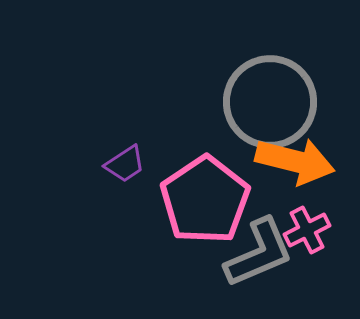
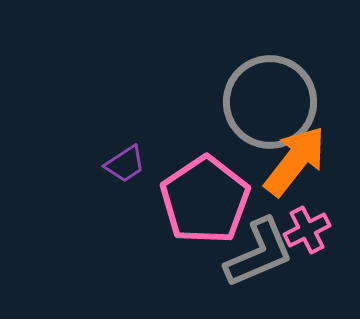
orange arrow: rotated 66 degrees counterclockwise
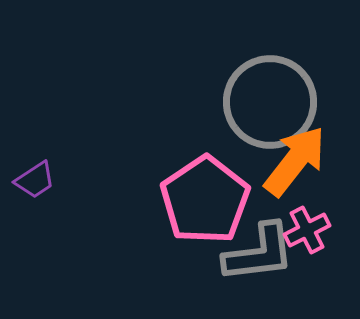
purple trapezoid: moved 90 px left, 16 px down
gray L-shape: rotated 16 degrees clockwise
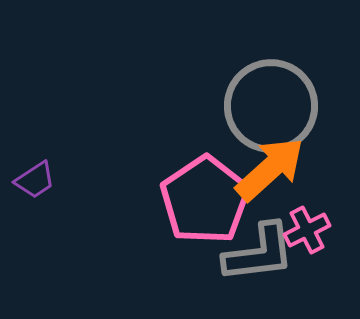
gray circle: moved 1 px right, 4 px down
orange arrow: moved 25 px left, 8 px down; rotated 10 degrees clockwise
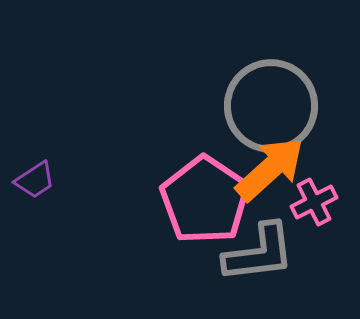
pink pentagon: rotated 4 degrees counterclockwise
pink cross: moved 7 px right, 28 px up
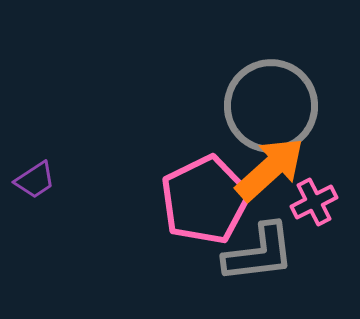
pink pentagon: rotated 12 degrees clockwise
